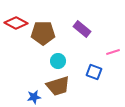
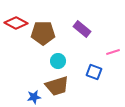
brown trapezoid: moved 1 px left
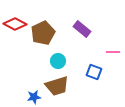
red diamond: moved 1 px left, 1 px down
brown pentagon: rotated 25 degrees counterclockwise
pink line: rotated 16 degrees clockwise
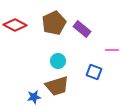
red diamond: moved 1 px down
brown pentagon: moved 11 px right, 10 px up
pink line: moved 1 px left, 2 px up
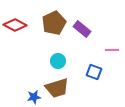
brown trapezoid: moved 2 px down
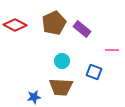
cyan circle: moved 4 px right
brown trapezoid: moved 4 px right, 1 px up; rotated 20 degrees clockwise
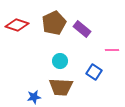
red diamond: moved 2 px right; rotated 10 degrees counterclockwise
cyan circle: moved 2 px left
blue square: rotated 14 degrees clockwise
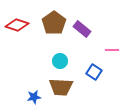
brown pentagon: rotated 10 degrees counterclockwise
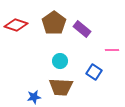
red diamond: moved 1 px left
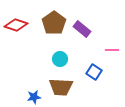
cyan circle: moved 2 px up
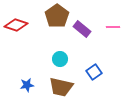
brown pentagon: moved 3 px right, 7 px up
pink line: moved 1 px right, 23 px up
blue square: rotated 21 degrees clockwise
brown trapezoid: rotated 10 degrees clockwise
blue star: moved 7 px left, 12 px up
